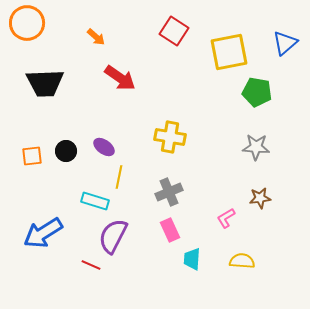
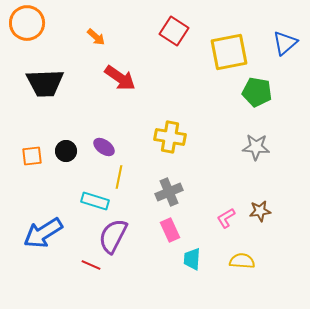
brown star: moved 13 px down
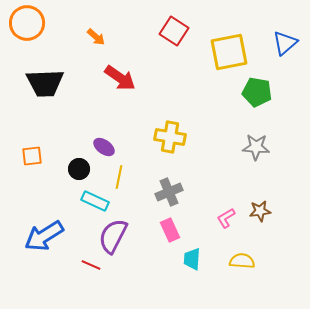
black circle: moved 13 px right, 18 px down
cyan rectangle: rotated 8 degrees clockwise
blue arrow: moved 1 px right, 3 px down
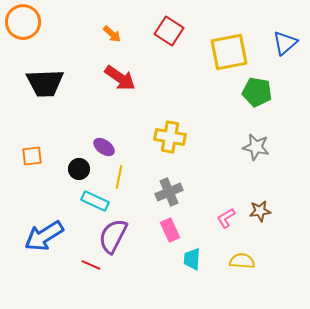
orange circle: moved 4 px left, 1 px up
red square: moved 5 px left
orange arrow: moved 16 px right, 3 px up
gray star: rotated 8 degrees clockwise
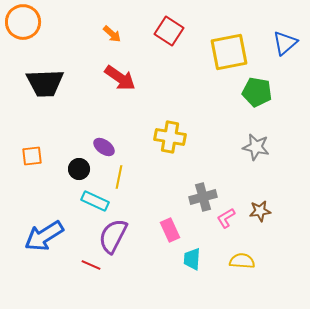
gray cross: moved 34 px right, 5 px down; rotated 8 degrees clockwise
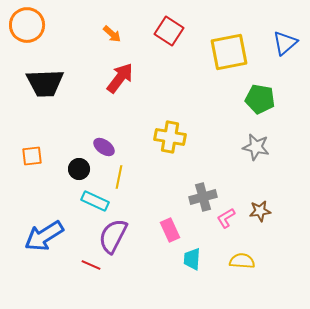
orange circle: moved 4 px right, 3 px down
red arrow: rotated 88 degrees counterclockwise
green pentagon: moved 3 px right, 7 px down
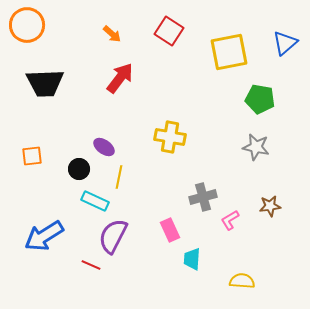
brown star: moved 10 px right, 5 px up
pink L-shape: moved 4 px right, 2 px down
yellow semicircle: moved 20 px down
